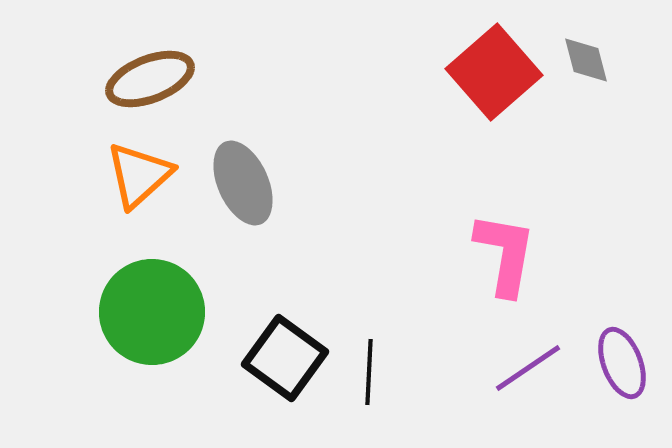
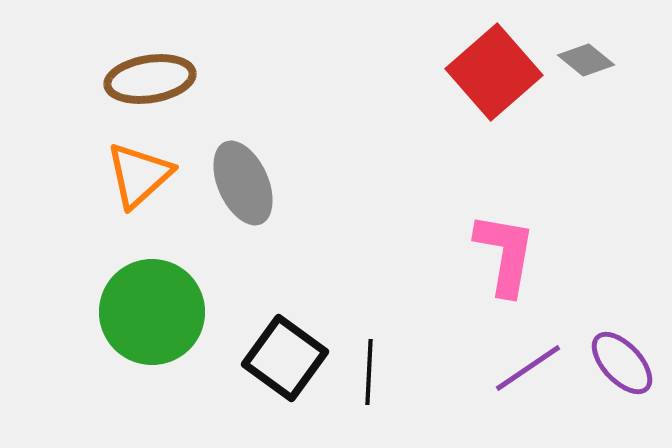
gray diamond: rotated 36 degrees counterclockwise
brown ellipse: rotated 12 degrees clockwise
purple ellipse: rotated 22 degrees counterclockwise
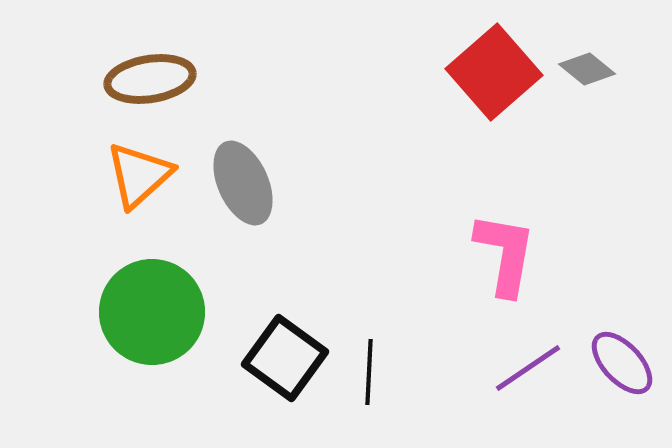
gray diamond: moved 1 px right, 9 px down
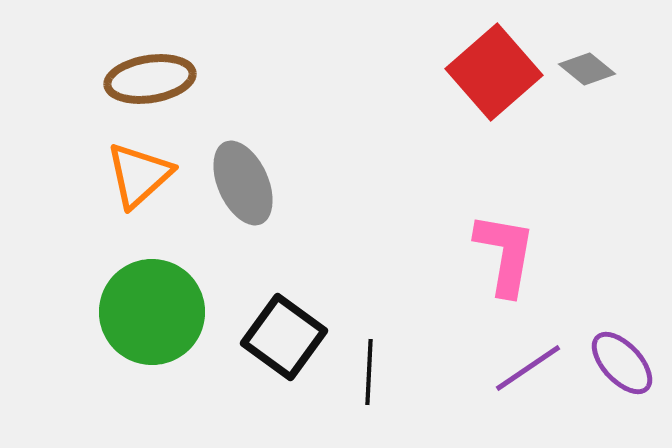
black square: moved 1 px left, 21 px up
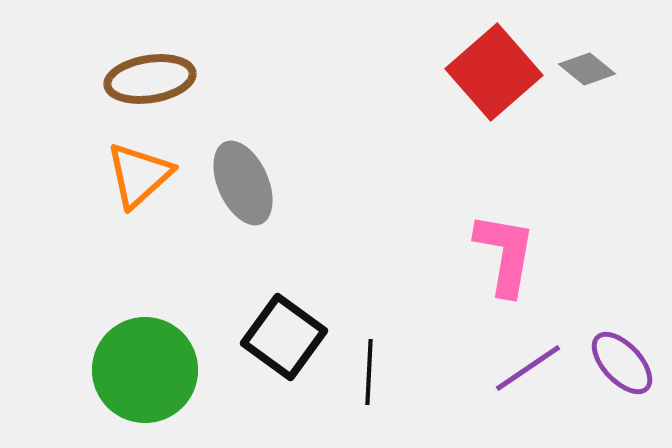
green circle: moved 7 px left, 58 px down
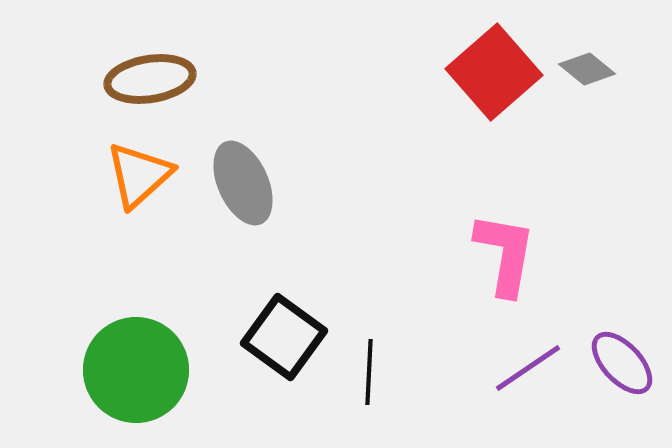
green circle: moved 9 px left
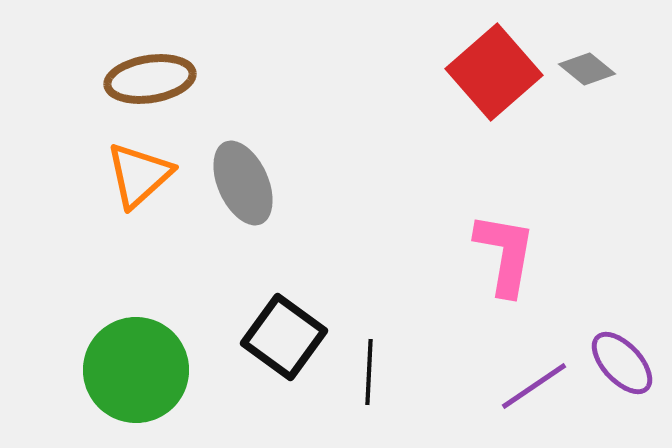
purple line: moved 6 px right, 18 px down
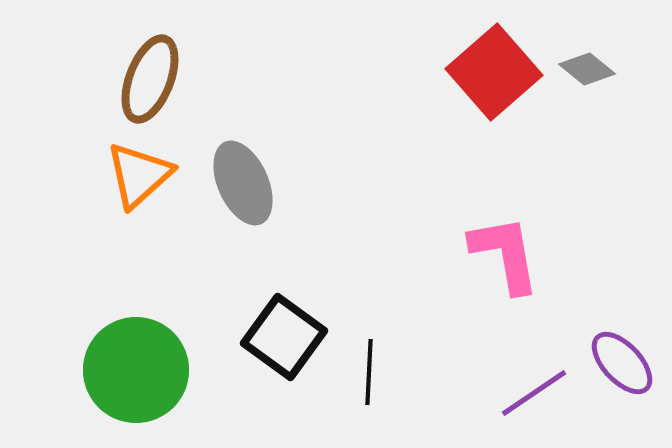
brown ellipse: rotated 60 degrees counterclockwise
pink L-shape: rotated 20 degrees counterclockwise
purple line: moved 7 px down
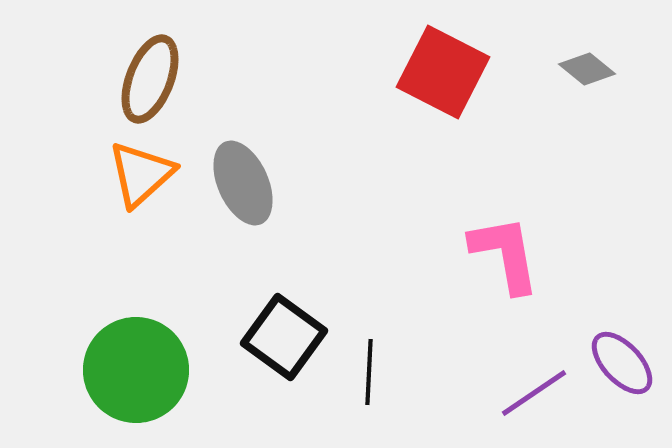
red square: moved 51 px left; rotated 22 degrees counterclockwise
orange triangle: moved 2 px right, 1 px up
